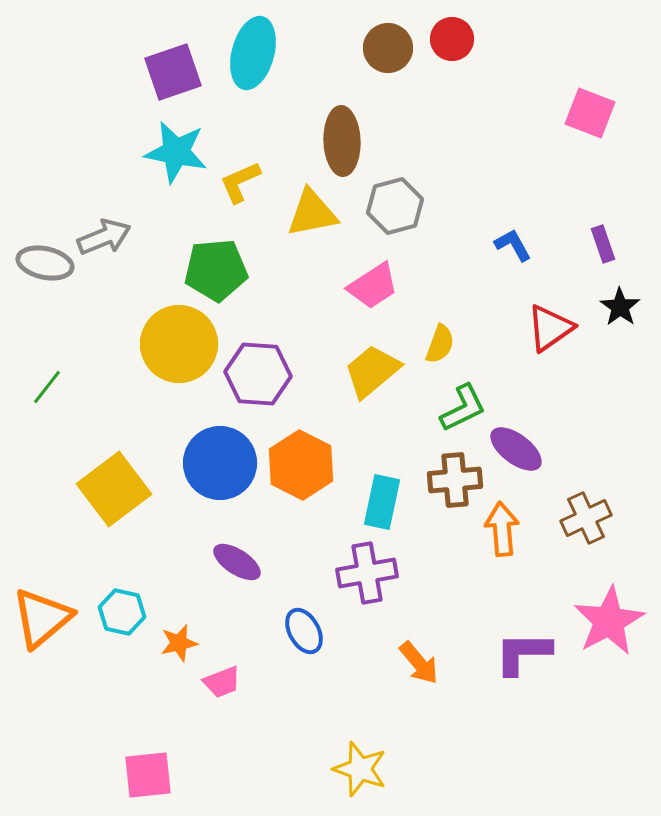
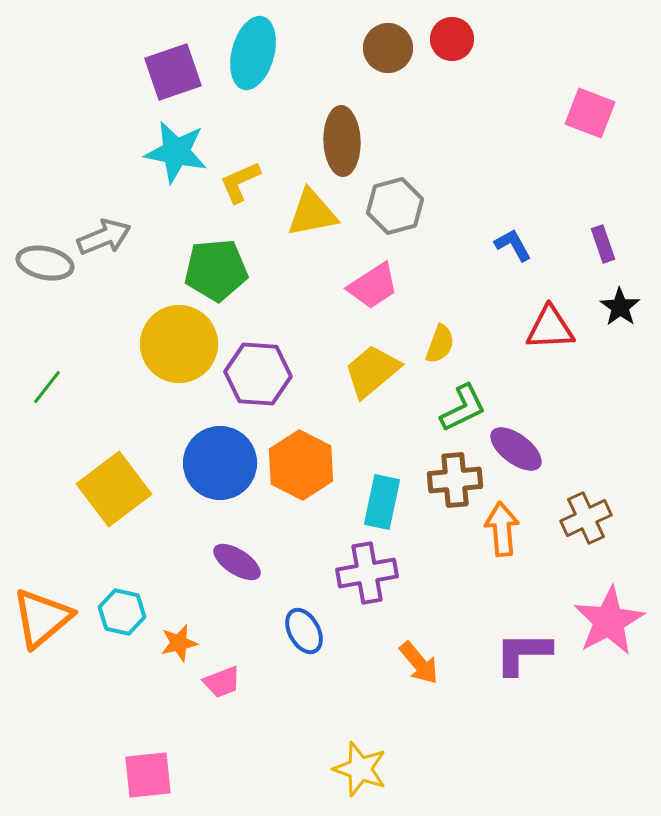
red triangle at (550, 328): rotated 32 degrees clockwise
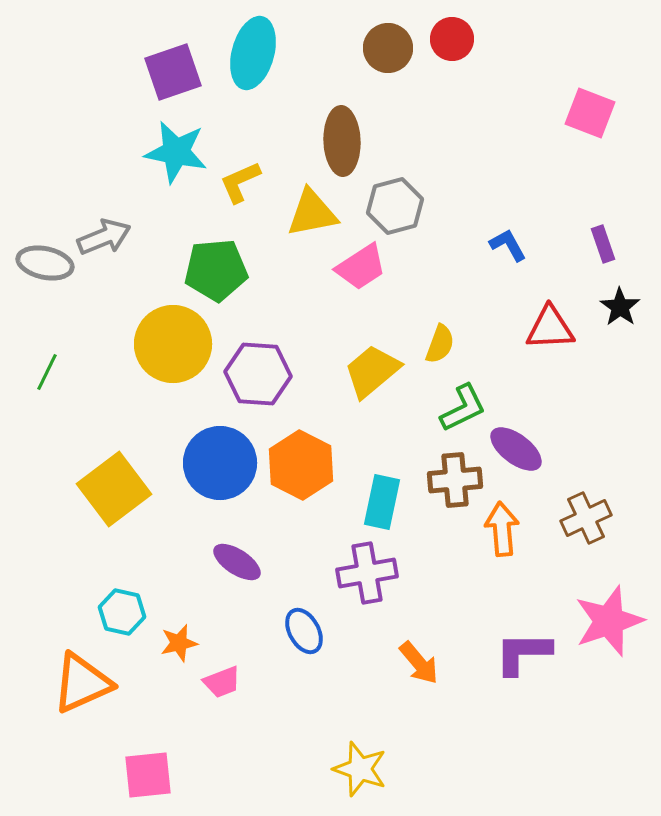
blue L-shape at (513, 245): moved 5 px left
pink trapezoid at (373, 286): moved 12 px left, 19 px up
yellow circle at (179, 344): moved 6 px left
green line at (47, 387): moved 15 px up; rotated 12 degrees counterclockwise
orange triangle at (42, 618): moved 40 px right, 65 px down; rotated 16 degrees clockwise
pink star at (609, 621): rotated 10 degrees clockwise
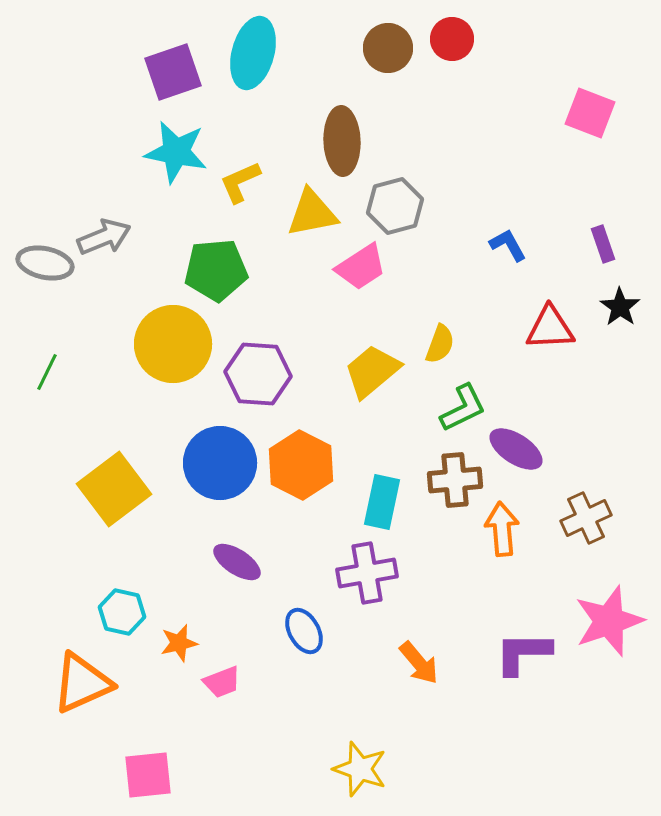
purple ellipse at (516, 449): rotated 4 degrees counterclockwise
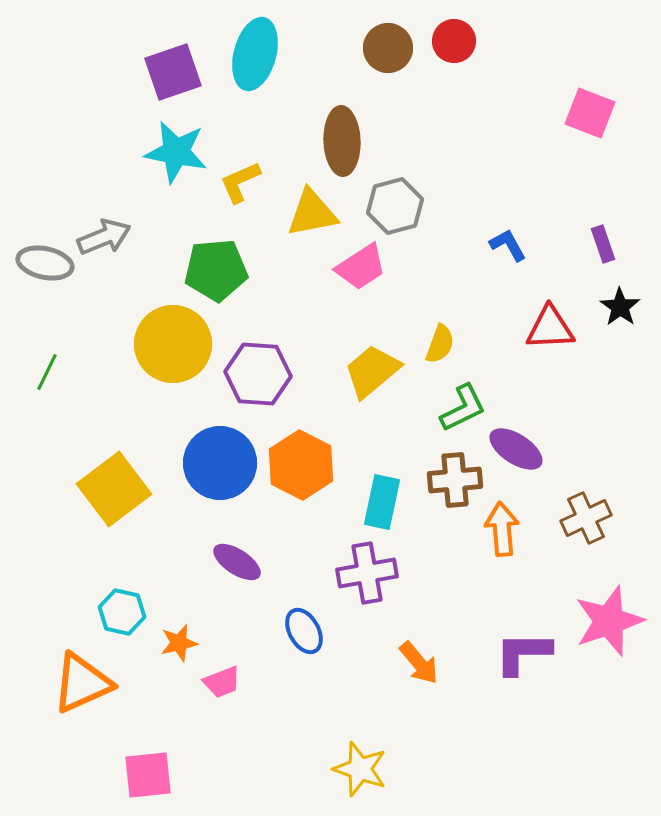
red circle at (452, 39): moved 2 px right, 2 px down
cyan ellipse at (253, 53): moved 2 px right, 1 px down
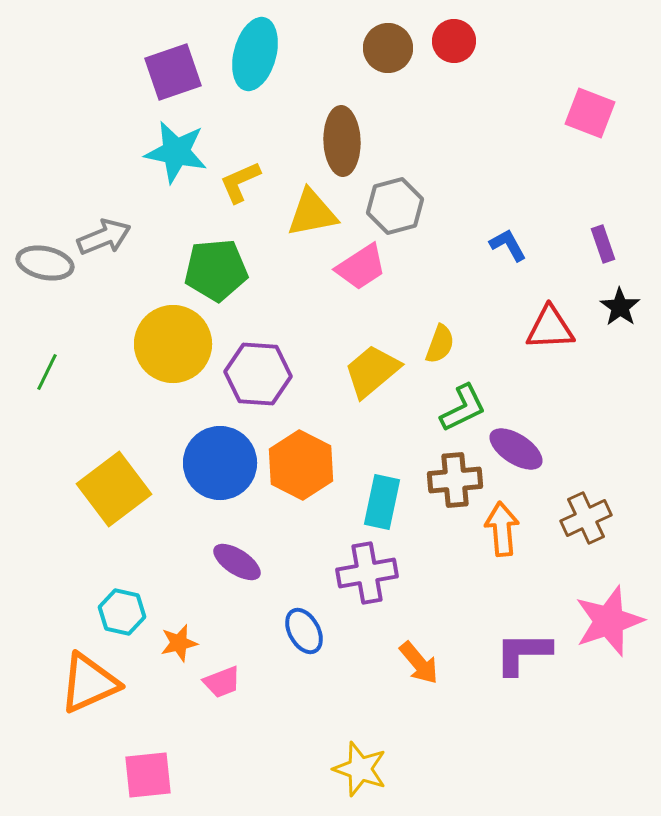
orange triangle at (82, 683): moved 7 px right
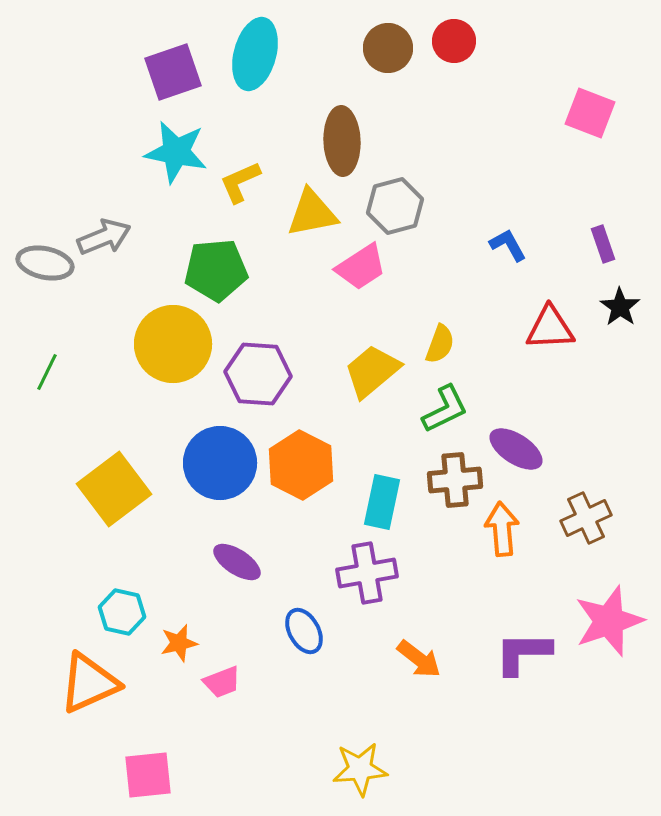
green L-shape at (463, 408): moved 18 px left, 1 px down
orange arrow at (419, 663): moved 4 px up; rotated 12 degrees counterclockwise
yellow star at (360, 769): rotated 24 degrees counterclockwise
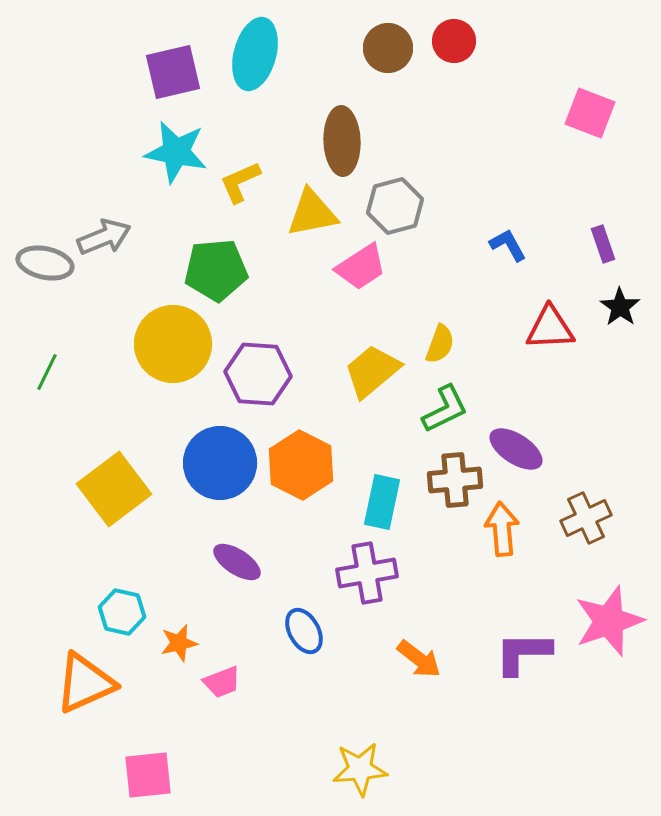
purple square at (173, 72): rotated 6 degrees clockwise
orange triangle at (89, 683): moved 4 px left
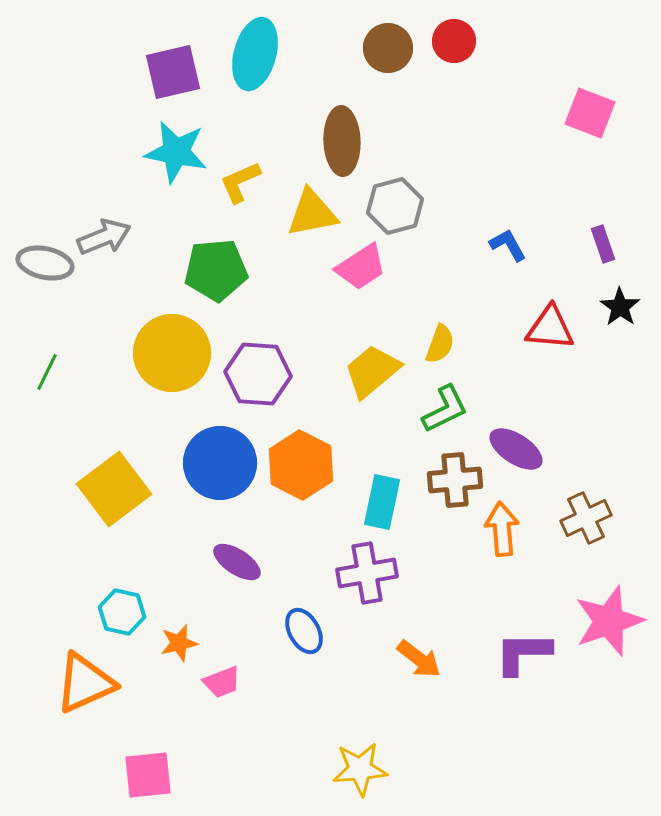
red triangle at (550, 328): rotated 8 degrees clockwise
yellow circle at (173, 344): moved 1 px left, 9 px down
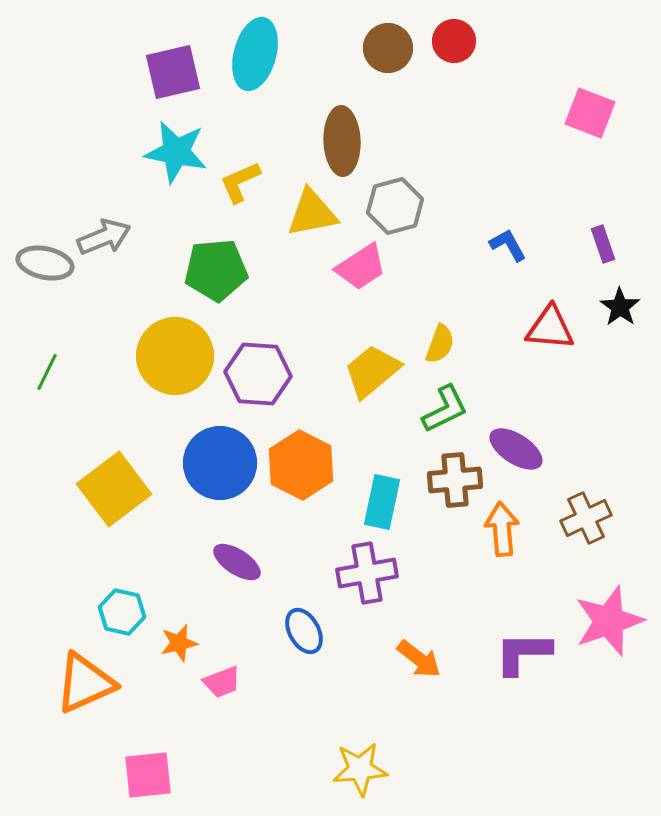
yellow circle at (172, 353): moved 3 px right, 3 px down
